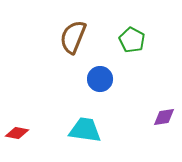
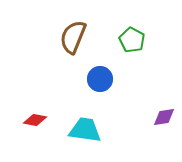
red diamond: moved 18 px right, 13 px up
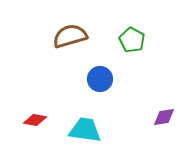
brown semicircle: moved 3 px left, 1 px up; rotated 52 degrees clockwise
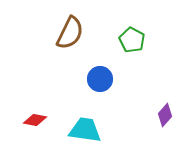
brown semicircle: moved 3 px up; rotated 132 degrees clockwise
purple diamond: moved 1 px right, 2 px up; rotated 40 degrees counterclockwise
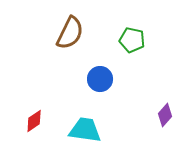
green pentagon: rotated 15 degrees counterclockwise
red diamond: moved 1 px left, 1 px down; rotated 45 degrees counterclockwise
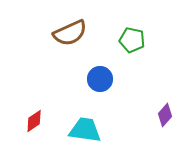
brown semicircle: rotated 40 degrees clockwise
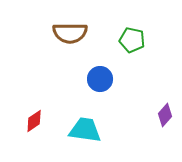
brown semicircle: rotated 24 degrees clockwise
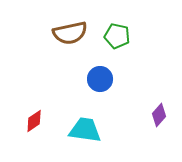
brown semicircle: rotated 12 degrees counterclockwise
green pentagon: moved 15 px left, 4 px up
purple diamond: moved 6 px left
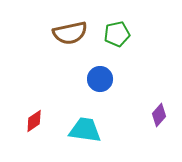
green pentagon: moved 2 px up; rotated 25 degrees counterclockwise
